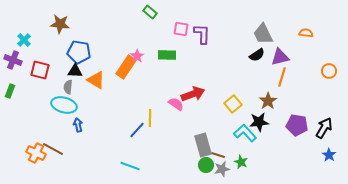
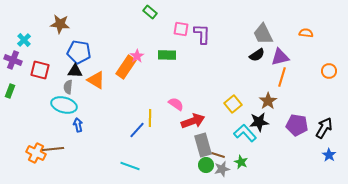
red arrow at (193, 94): moved 27 px down
brown line at (53, 149): rotated 35 degrees counterclockwise
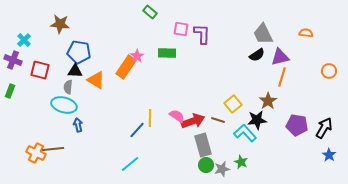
green rectangle at (167, 55): moved 2 px up
pink semicircle at (176, 104): moved 1 px right, 12 px down
black star at (259, 122): moved 2 px left, 2 px up
brown line at (218, 155): moved 35 px up
cyan line at (130, 166): moved 2 px up; rotated 60 degrees counterclockwise
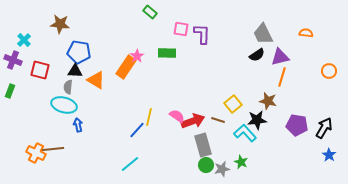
brown star at (268, 101): rotated 24 degrees counterclockwise
yellow line at (150, 118): moved 1 px left, 1 px up; rotated 12 degrees clockwise
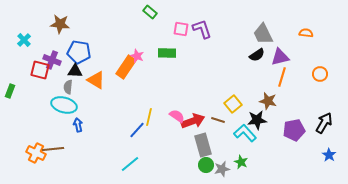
purple L-shape at (202, 34): moved 5 px up; rotated 20 degrees counterclockwise
pink star at (137, 56): rotated 16 degrees counterclockwise
purple cross at (13, 60): moved 39 px right
orange circle at (329, 71): moved 9 px left, 3 px down
purple pentagon at (297, 125): moved 3 px left, 5 px down; rotated 20 degrees counterclockwise
black arrow at (324, 128): moved 5 px up
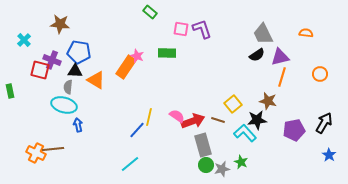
green rectangle at (10, 91): rotated 32 degrees counterclockwise
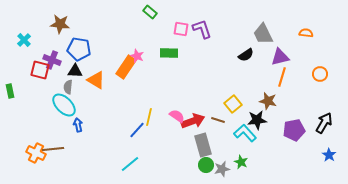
blue pentagon at (79, 52): moved 3 px up
green rectangle at (167, 53): moved 2 px right
black semicircle at (257, 55): moved 11 px left
cyan ellipse at (64, 105): rotated 30 degrees clockwise
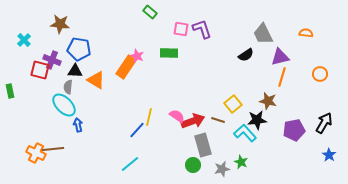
green circle at (206, 165): moved 13 px left
